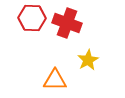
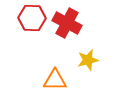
red cross: rotated 8 degrees clockwise
yellow star: rotated 15 degrees clockwise
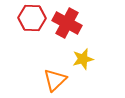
yellow star: moved 5 px left, 1 px up
orange triangle: rotated 45 degrees counterclockwise
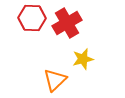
red cross: rotated 32 degrees clockwise
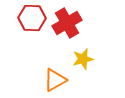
orange triangle: rotated 15 degrees clockwise
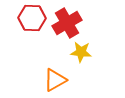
yellow star: moved 2 px left, 7 px up; rotated 20 degrees clockwise
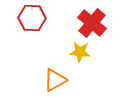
red cross: moved 25 px right; rotated 20 degrees counterclockwise
yellow star: moved 1 px left
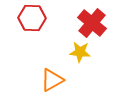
orange triangle: moved 3 px left
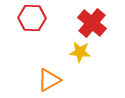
orange triangle: moved 3 px left
